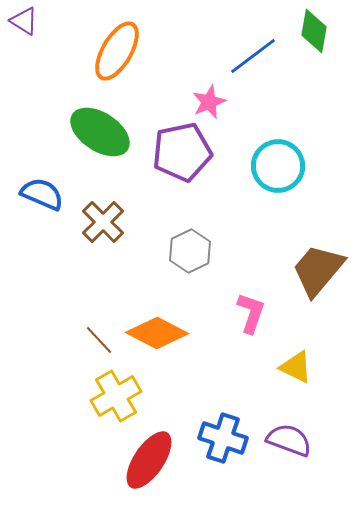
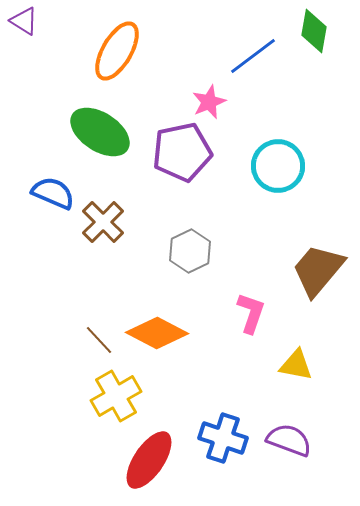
blue semicircle: moved 11 px right, 1 px up
yellow triangle: moved 2 px up; rotated 15 degrees counterclockwise
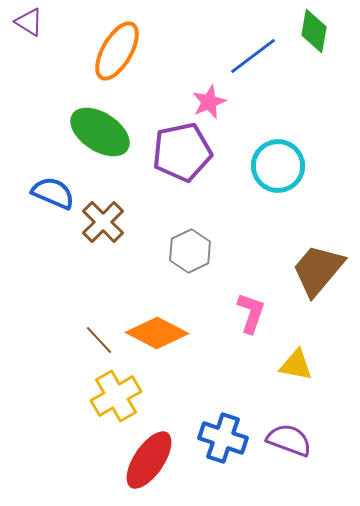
purple triangle: moved 5 px right, 1 px down
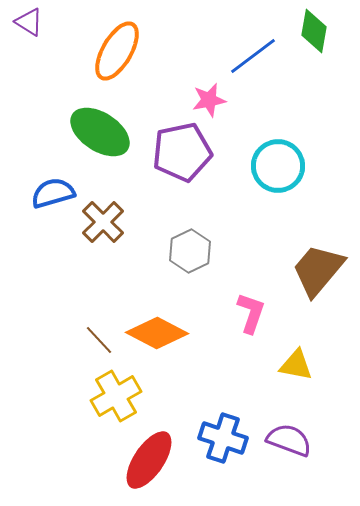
pink star: moved 2 px up; rotated 12 degrees clockwise
blue semicircle: rotated 39 degrees counterclockwise
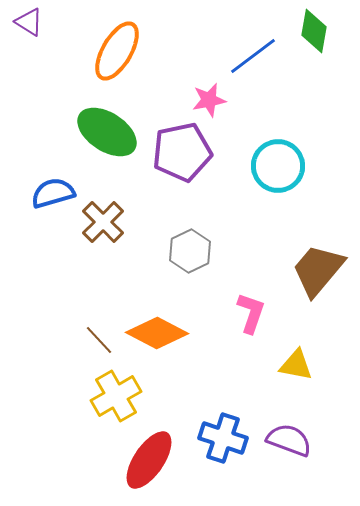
green ellipse: moved 7 px right
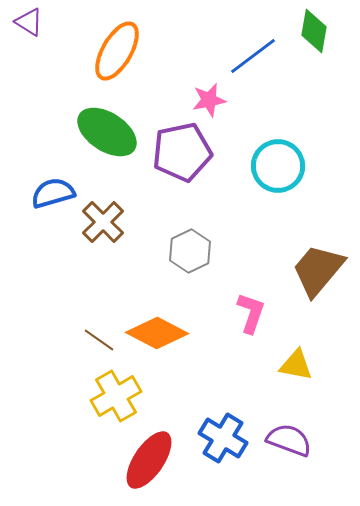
brown line: rotated 12 degrees counterclockwise
blue cross: rotated 12 degrees clockwise
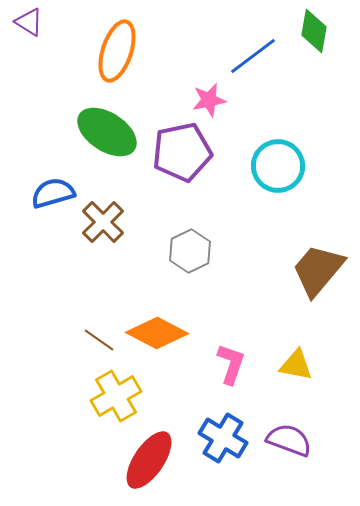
orange ellipse: rotated 12 degrees counterclockwise
pink L-shape: moved 20 px left, 51 px down
